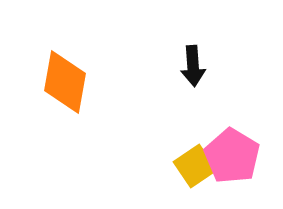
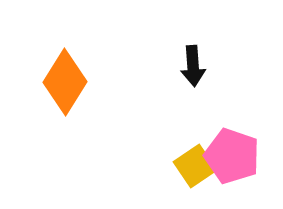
orange diamond: rotated 22 degrees clockwise
pink pentagon: rotated 12 degrees counterclockwise
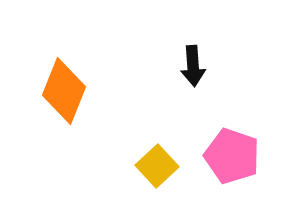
orange diamond: moved 1 px left, 9 px down; rotated 10 degrees counterclockwise
yellow square: moved 38 px left; rotated 9 degrees counterclockwise
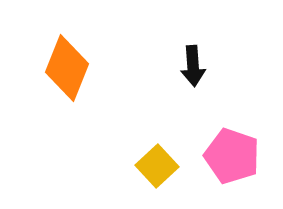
orange diamond: moved 3 px right, 23 px up
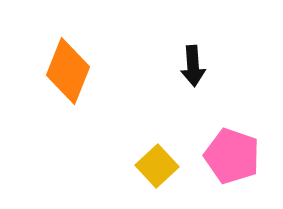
orange diamond: moved 1 px right, 3 px down
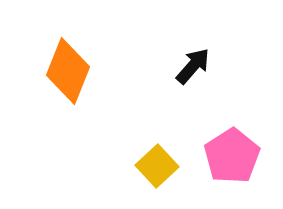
black arrow: rotated 135 degrees counterclockwise
pink pentagon: rotated 20 degrees clockwise
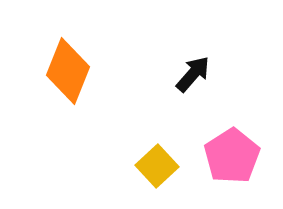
black arrow: moved 8 px down
